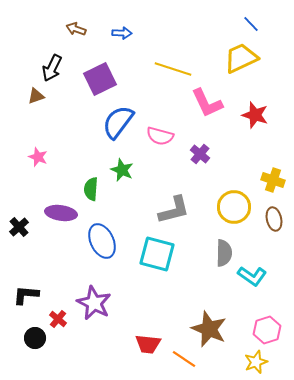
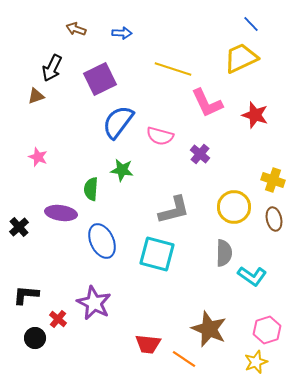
green star: rotated 15 degrees counterclockwise
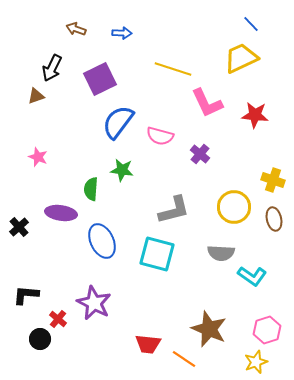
red star: rotated 12 degrees counterclockwise
gray semicircle: moved 3 px left; rotated 92 degrees clockwise
black circle: moved 5 px right, 1 px down
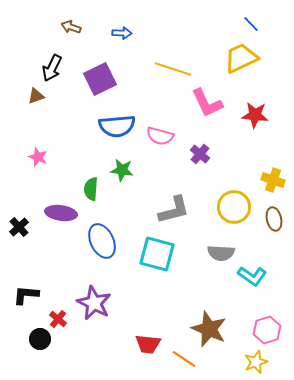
brown arrow: moved 5 px left, 2 px up
blue semicircle: moved 1 px left, 4 px down; rotated 132 degrees counterclockwise
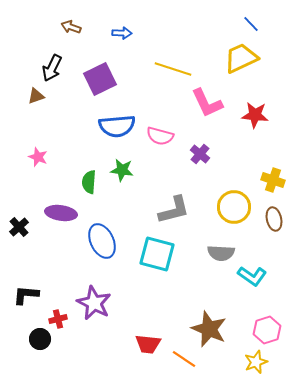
green semicircle: moved 2 px left, 7 px up
red cross: rotated 36 degrees clockwise
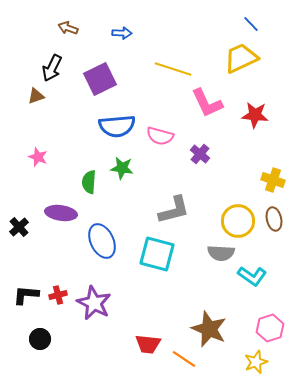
brown arrow: moved 3 px left, 1 px down
green star: moved 2 px up
yellow circle: moved 4 px right, 14 px down
red cross: moved 24 px up
pink hexagon: moved 3 px right, 2 px up
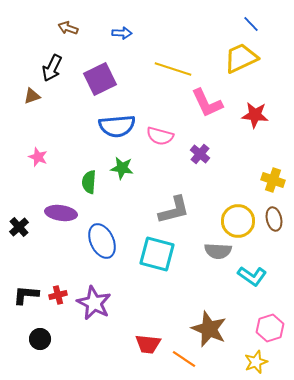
brown triangle: moved 4 px left
gray semicircle: moved 3 px left, 2 px up
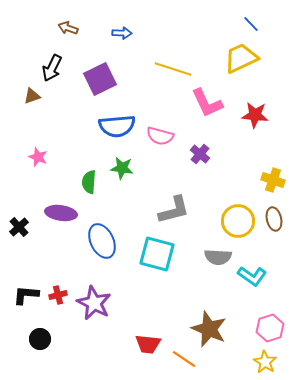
gray semicircle: moved 6 px down
yellow star: moved 9 px right; rotated 20 degrees counterclockwise
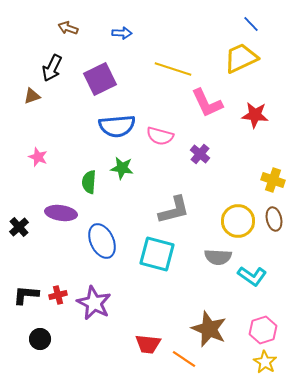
pink hexagon: moved 7 px left, 2 px down
